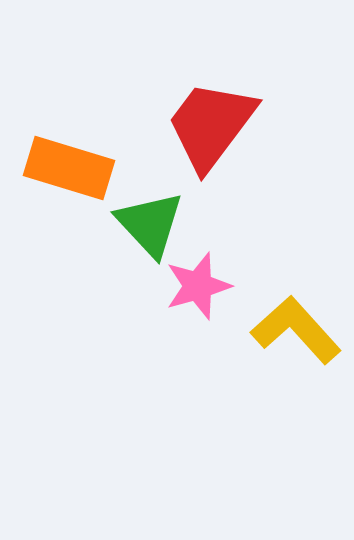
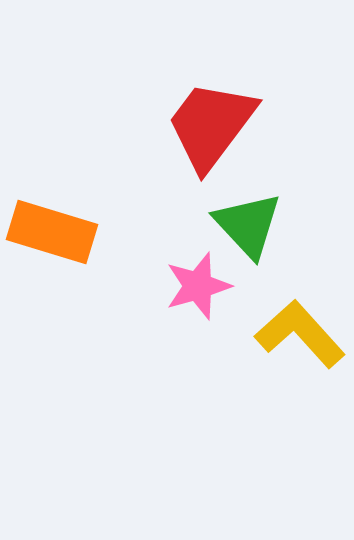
orange rectangle: moved 17 px left, 64 px down
green triangle: moved 98 px right, 1 px down
yellow L-shape: moved 4 px right, 4 px down
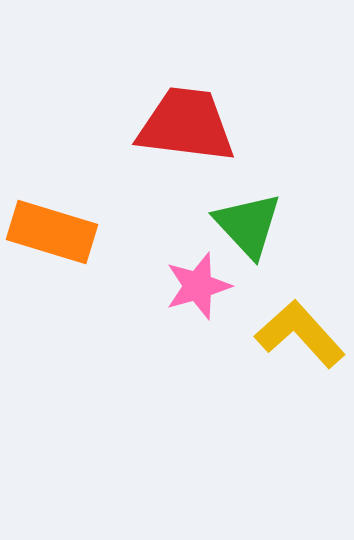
red trapezoid: moved 25 px left; rotated 60 degrees clockwise
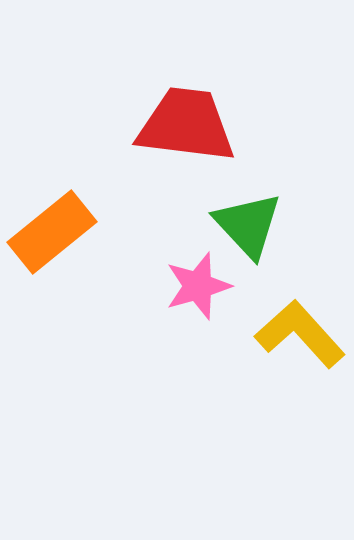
orange rectangle: rotated 56 degrees counterclockwise
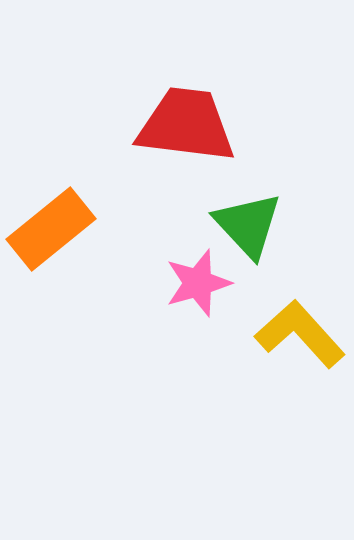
orange rectangle: moved 1 px left, 3 px up
pink star: moved 3 px up
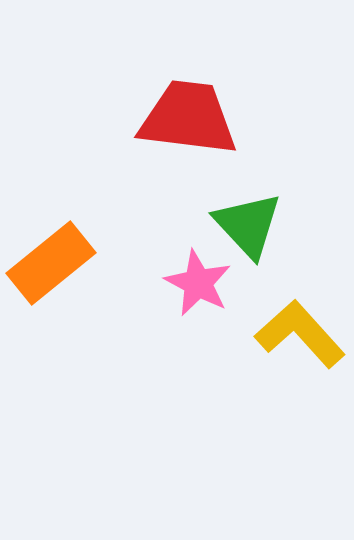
red trapezoid: moved 2 px right, 7 px up
orange rectangle: moved 34 px down
pink star: rotated 28 degrees counterclockwise
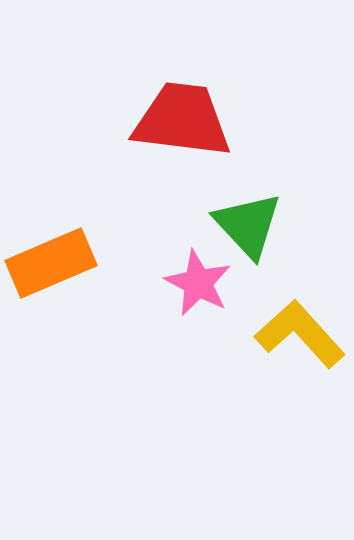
red trapezoid: moved 6 px left, 2 px down
orange rectangle: rotated 16 degrees clockwise
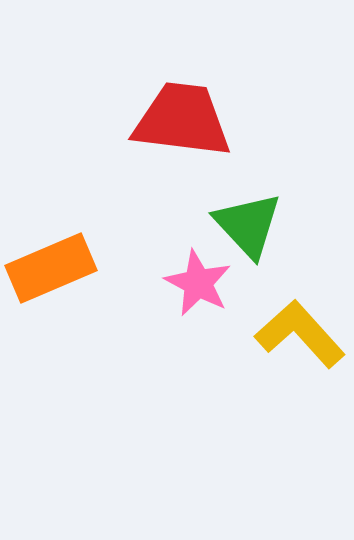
orange rectangle: moved 5 px down
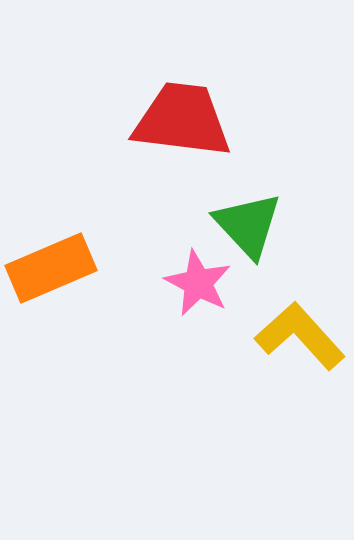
yellow L-shape: moved 2 px down
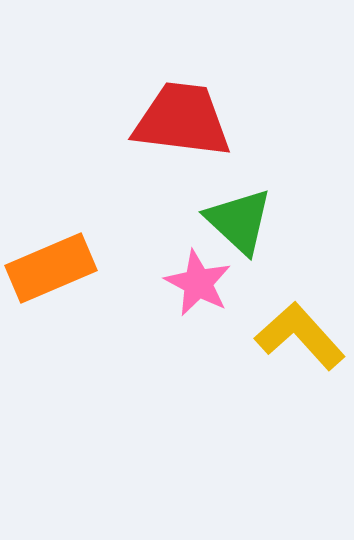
green triangle: moved 9 px left, 4 px up; rotated 4 degrees counterclockwise
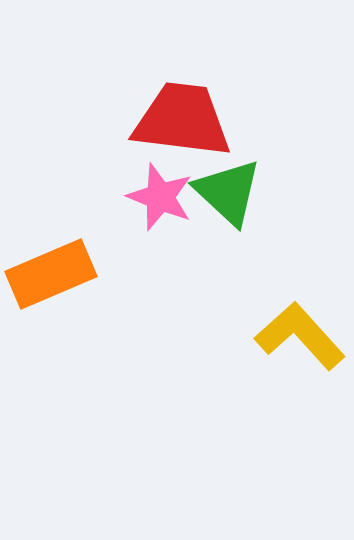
green triangle: moved 11 px left, 29 px up
orange rectangle: moved 6 px down
pink star: moved 38 px left, 86 px up; rotated 6 degrees counterclockwise
